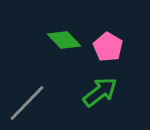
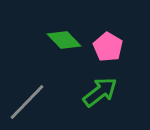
gray line: moved 1 px up
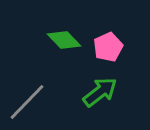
pink pentagon: rotated 16 degrees clockwise
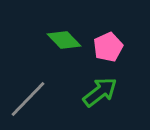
gray line: moved 1 px right, 3 px up
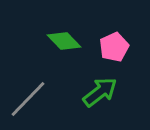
green diamond: moved 1 px down
pink pentagon: moved 6 px right
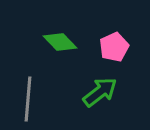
green diamond: moved 4 px left, 1 px down
gray line: rotated 39 degrees counterclockwise
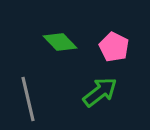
pink pentagon: rotated 20 degrees counterclockwise
gray line: rotated 18 degrees counterclockwise
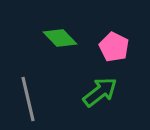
green diamond: moved 4 px up
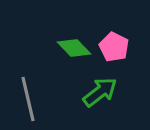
green diamond: moved 14 px right, 10 px down
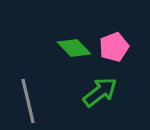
pink pentagon: rotated 24 degrees clockwise
gray line: moved 2 px down
